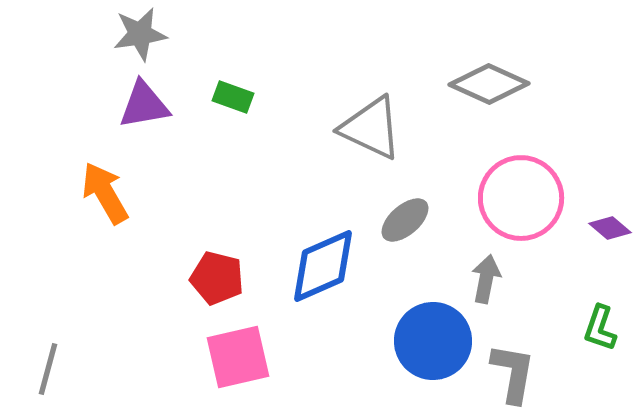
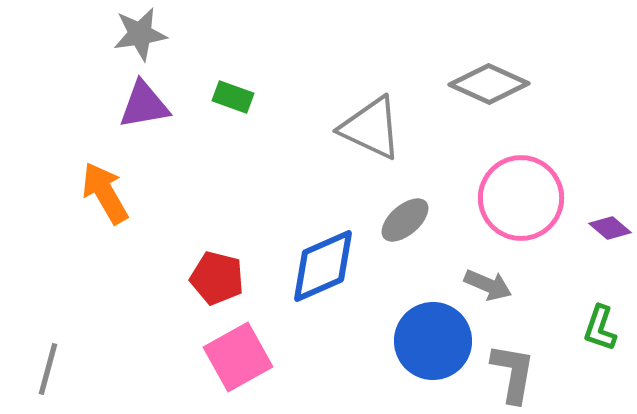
gray arrow: moved 2 px right, 6 px down; rotated 102 degrees clockwise
pink square: rotated 16 degrees counterclockwise
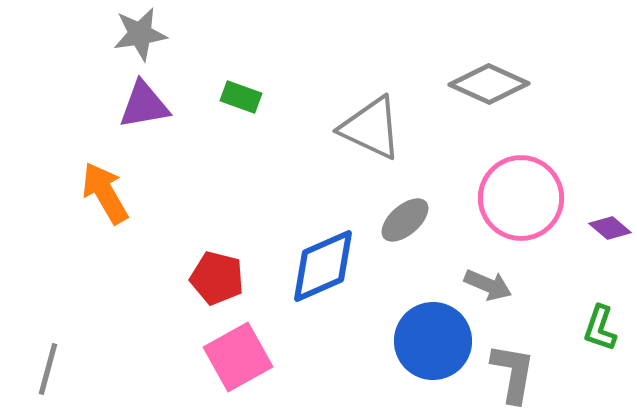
green rectangle: moved 8 px right
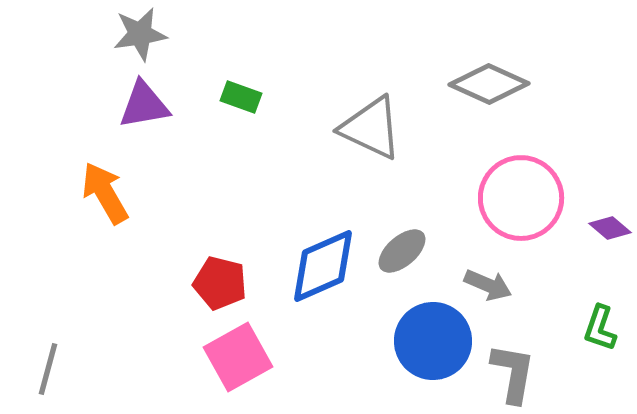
gray ellipse: moved 3 px left, 31 px down
red pentagon: moved 3 px right, 5 px down
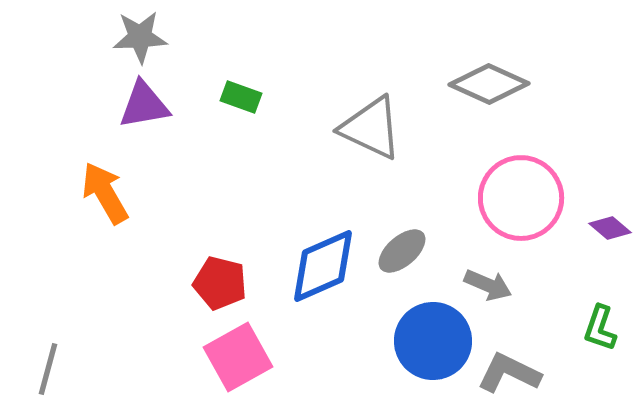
gray star: moved 3 px down; rotated 6 degrees clockwise
gray L-shape: moved 4 px left; rotated 74 degrees counterclockwise
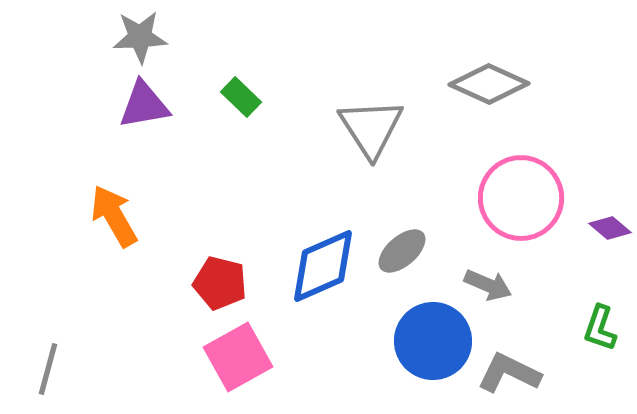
green rectangle: rotated 24 degrees clockwise
gray triangle: rotated 32 degrees clockwise
orange arrow: moved 9 px right, 23 px down
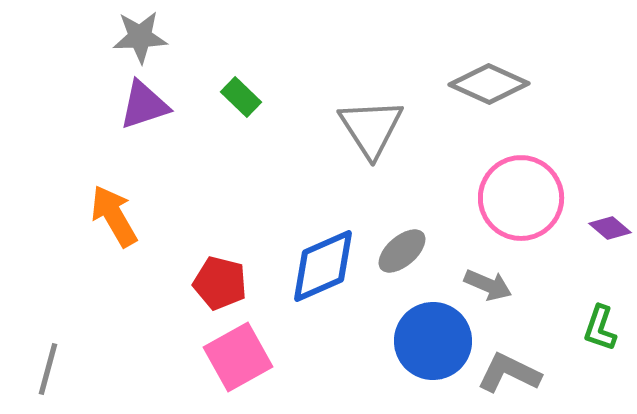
purple triangle: rotated 8 degrees counterclockwise
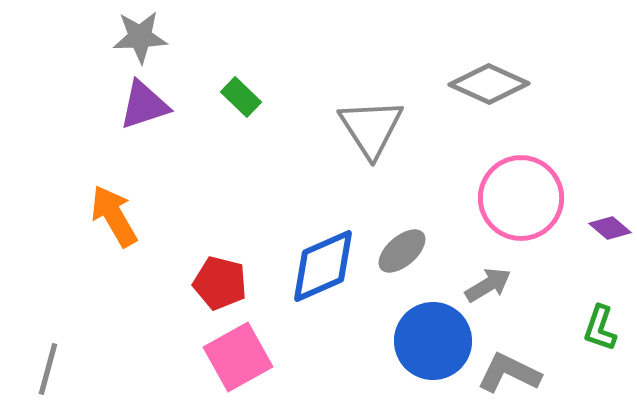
gray arrow: rotated 54 degrees counterclockwise
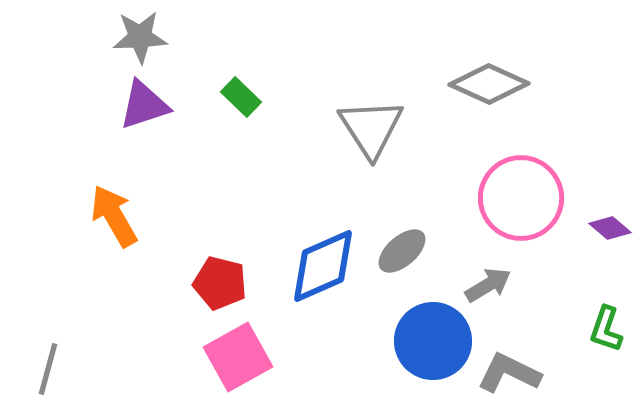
green L-shape: moved 6 px right, 1 px down
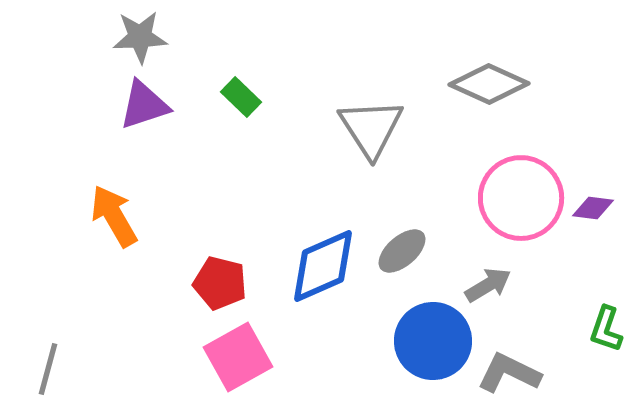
purple diamond: moved 17 px left, 20 px up; rotated 33 degrees counterclockwise
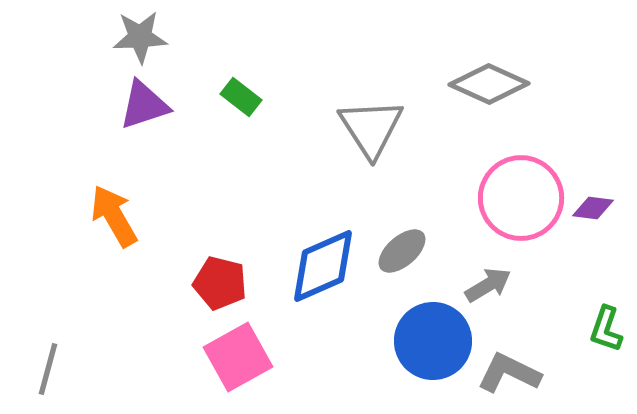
green rectangle: rotated 6 degrees counterclockwise
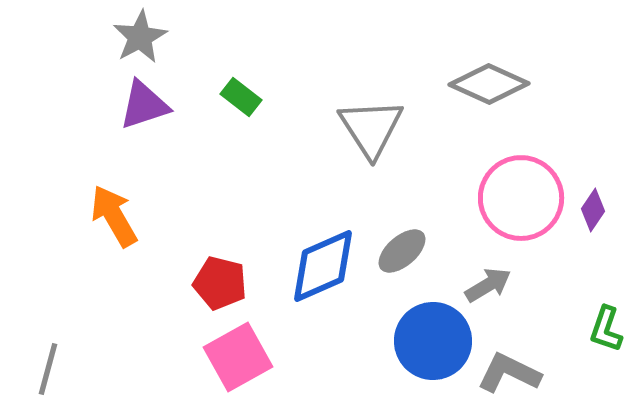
gray star: rotated 26 degrees counterclockwise
purple diamond: moved 2 px down; rotated 63 degrees counterclockwise
